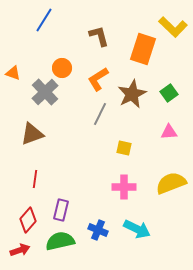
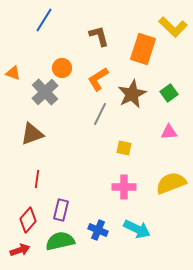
red line: moved 2 px right
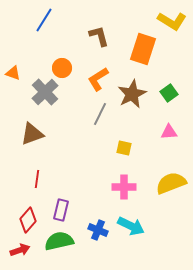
yellow L-shape: moved 1 px left, 6 px up; rotated 12 degrees counterclockwise
cyan arrow: moved 6 px left, 3 px up
green semicircle: moved 1 px left
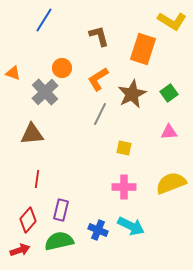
brown triangle: rotated 15 degrees clockwise
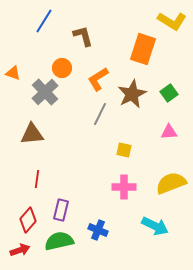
blue line: moved 1 px down
brown L-shape: moved 16 px left
yellow square: moved 2 px down
cyan arrow: moved 24 px right
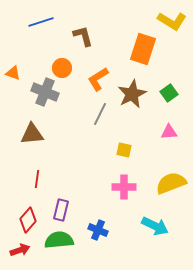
blue line: moved 3 px left, 1 px down; rotated 40 degrees clockwise
gray cross: rotated 24 degrees counterclockwise
green semicircle: moved 1 px up; rotated 8 degrees clockwise
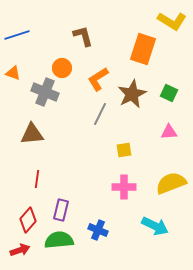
blue line: moved 24 px left, 13 px down
green square: rotated 30 degrees counterclockwise
yellow square: rotated 21 degrees counterclockwise
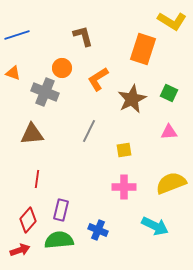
brown star: moved 5 px down
gray line: moved 11 px left, 17 px down
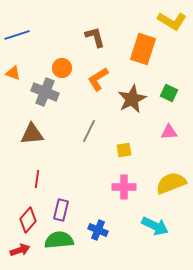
brown L-shape: moved 12 px right, 1 px down
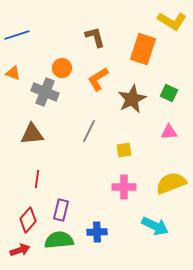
blue cross: moved 1 px left, 2 px down; rotated 24 degrees counterclockwise
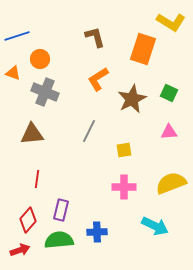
yellow L-shape: moved 1 px left, 1 px down
blue line: moved 1 px down
orange circle: moved 22 px left, 9 px up
